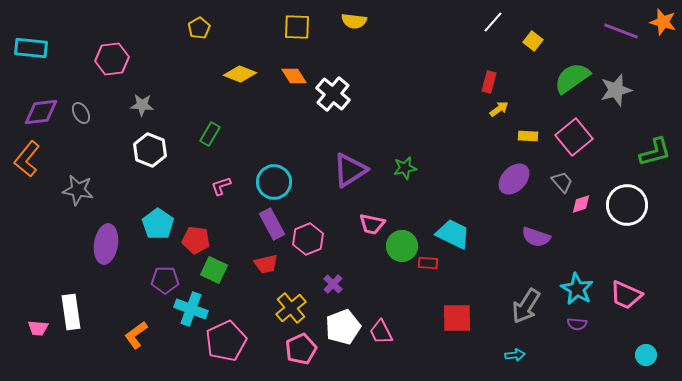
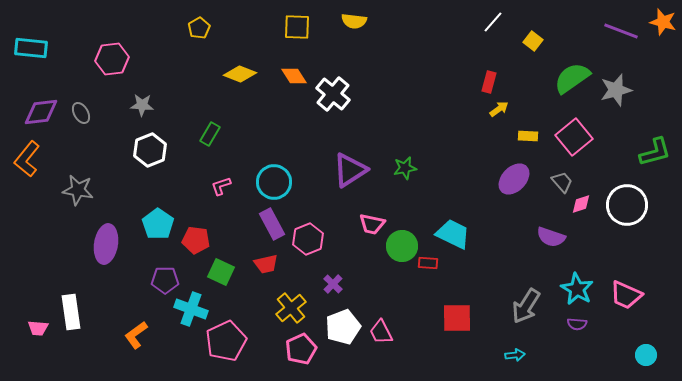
white hexagon at (150, 150): rotated 16 degrees clockwise
purple semicircle at (536, 237): moved 15 px right
green square at (214, 270): moved 7 px right, 2 px down
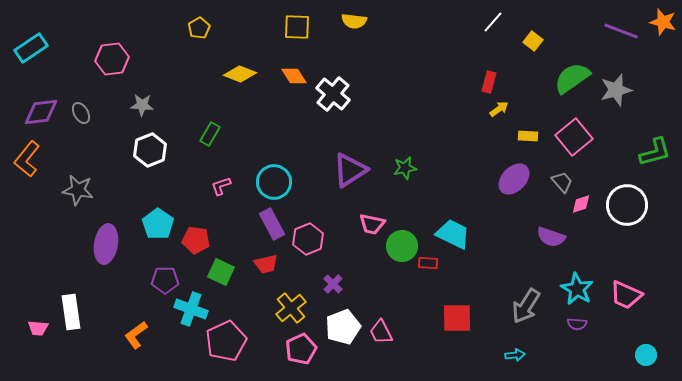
cyan rectangle at (31, 48): rotated 40 degrees counterclockwise
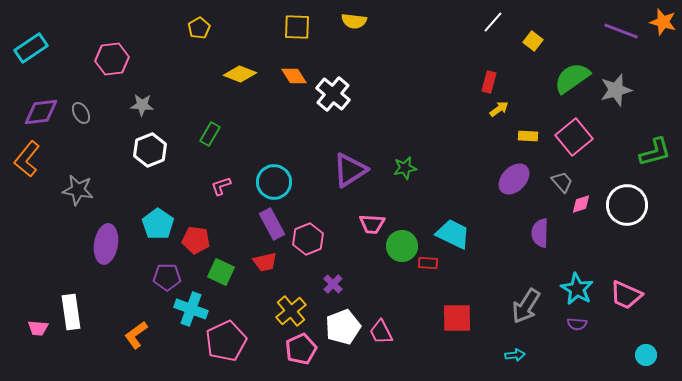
pink trapezoid at (372, 224): rotated 8 degrees counterclockwise
purple semicircle at (551, 237): moved 11 px left, 4 px up; rotated 72 degrees clockwise
red trapezoid at (266, 264): moved 1 px left, 2 px up
purple pentagon at (165, 280): moved 2 px right, 3 px up
yellow cross at (291, 308): moved 3 px down
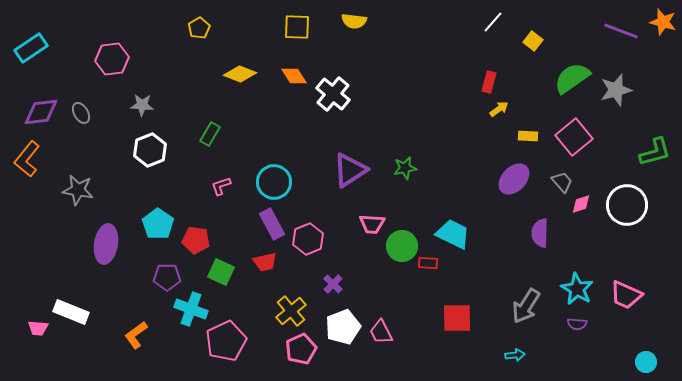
white rectangle at (71, 312): rotated 60 degrees counterclockwise
cyan circle at (646, 355): moved 7 px down
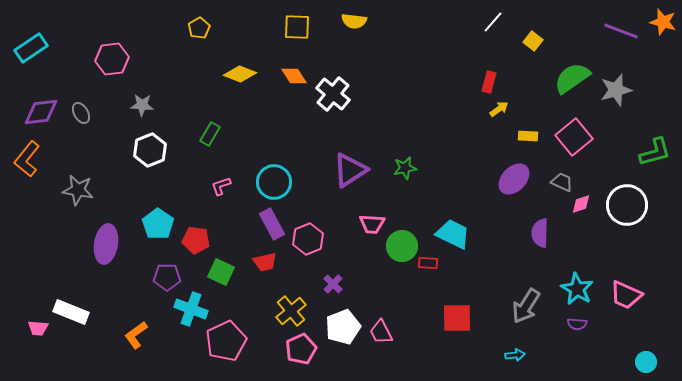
gray trapezoid at (562, 182): rotated 25 degrees counterclockwise
